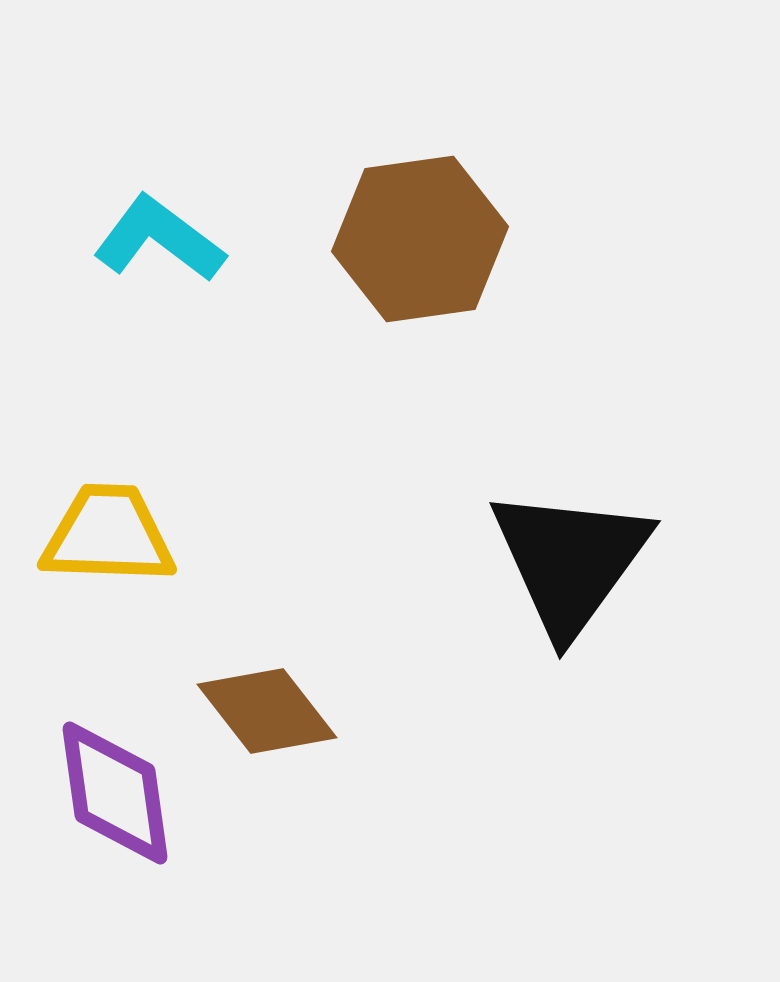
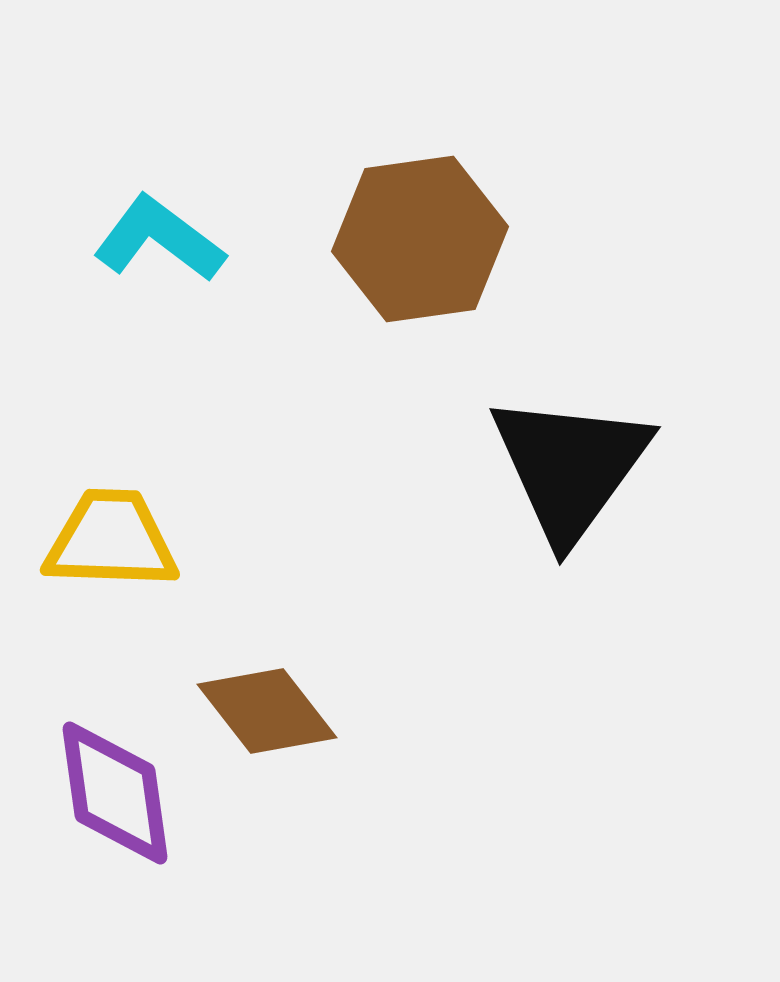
yellow trapezoid: moved 3 px right, 5 px down
black triangle: moved 94 px up
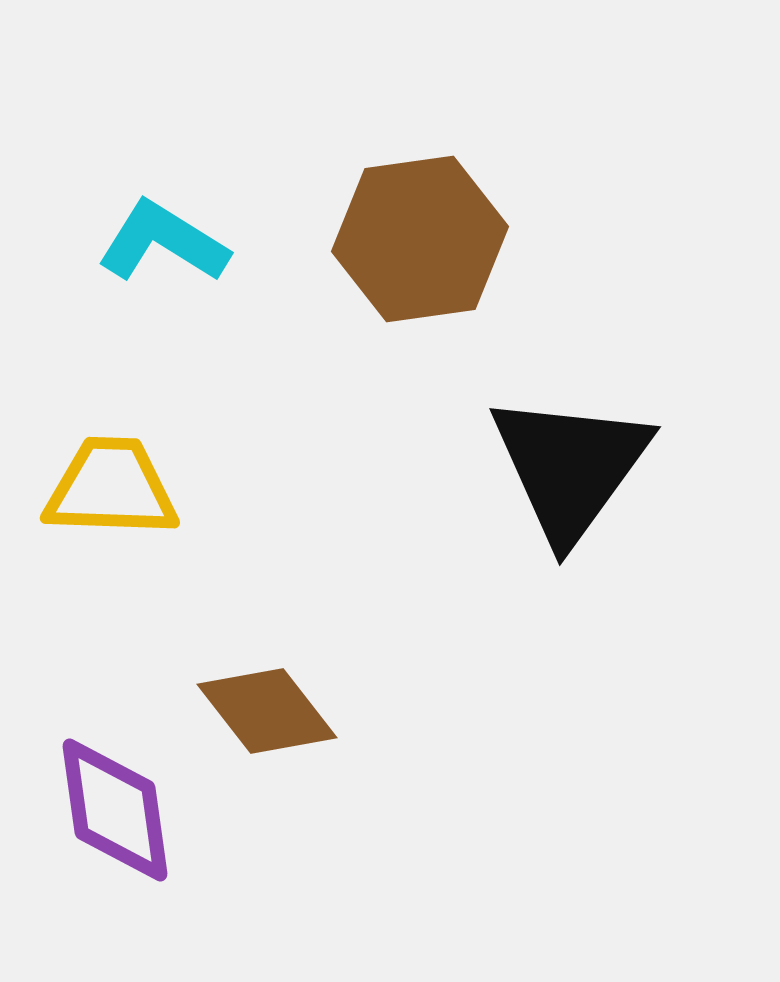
cyan L-shape: moved 4 px right, 3 px down; rotated 5 degrees counterclockwise
yellow trapezoid: moved 52 px up
purple diamond: moved 17 px down
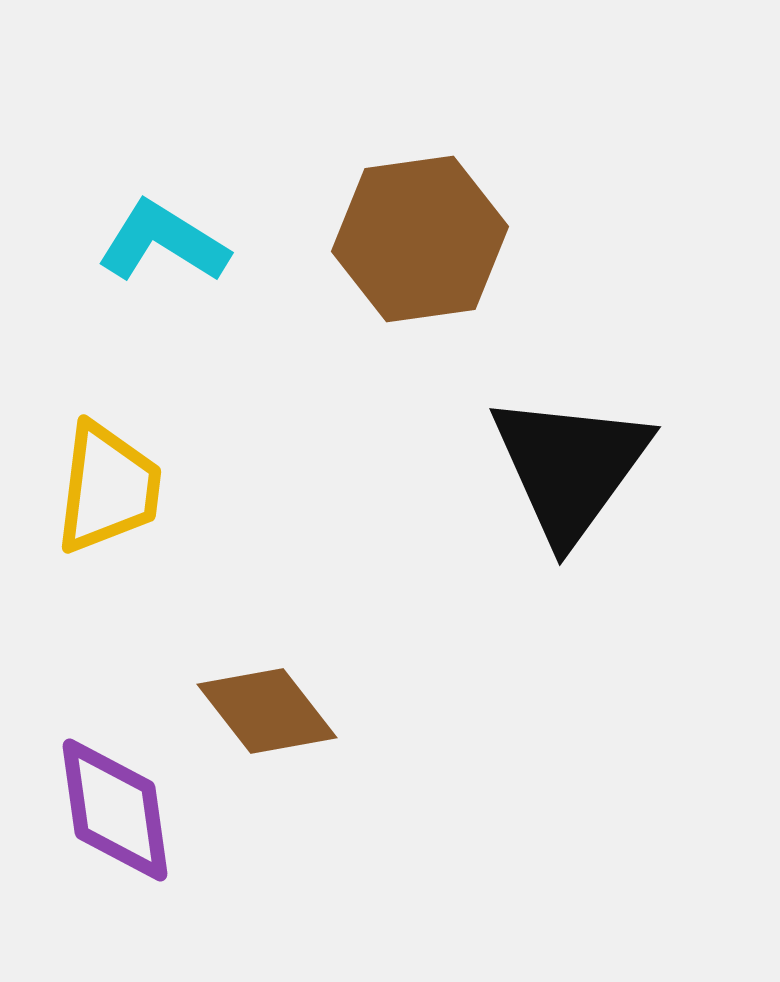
yellow trapezoid: moved 3 px left; rotated 95 degrees clockwise
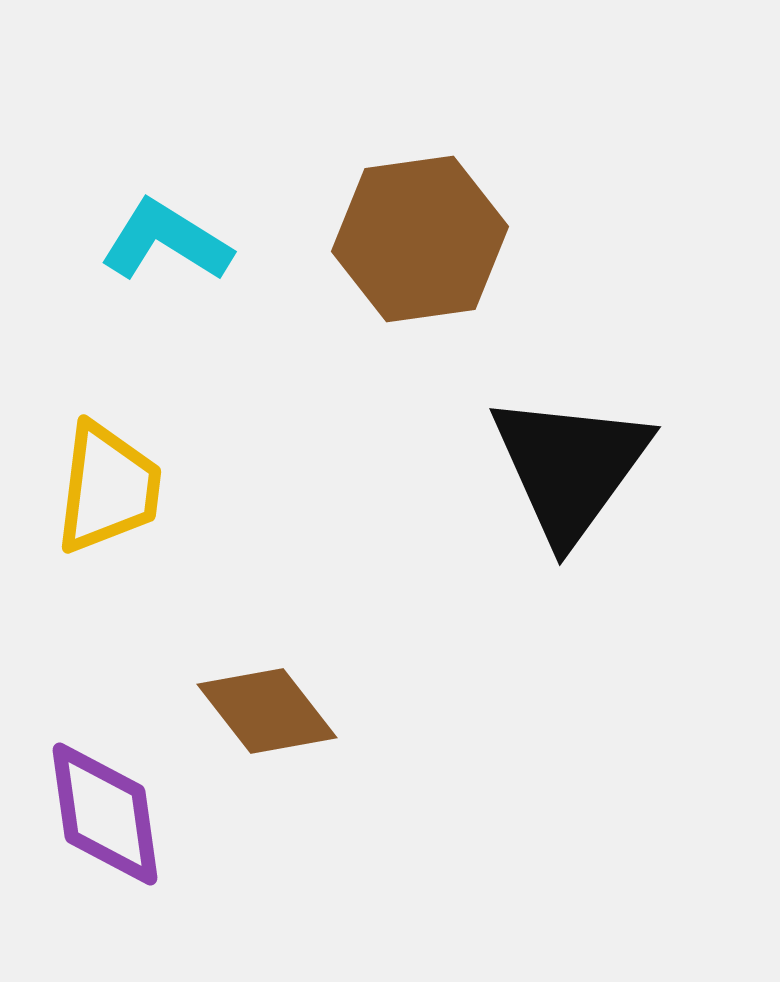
cyan L-shape: moved 3 px right, 1 px up
purple diamond: moved 10 px left, 4 px down
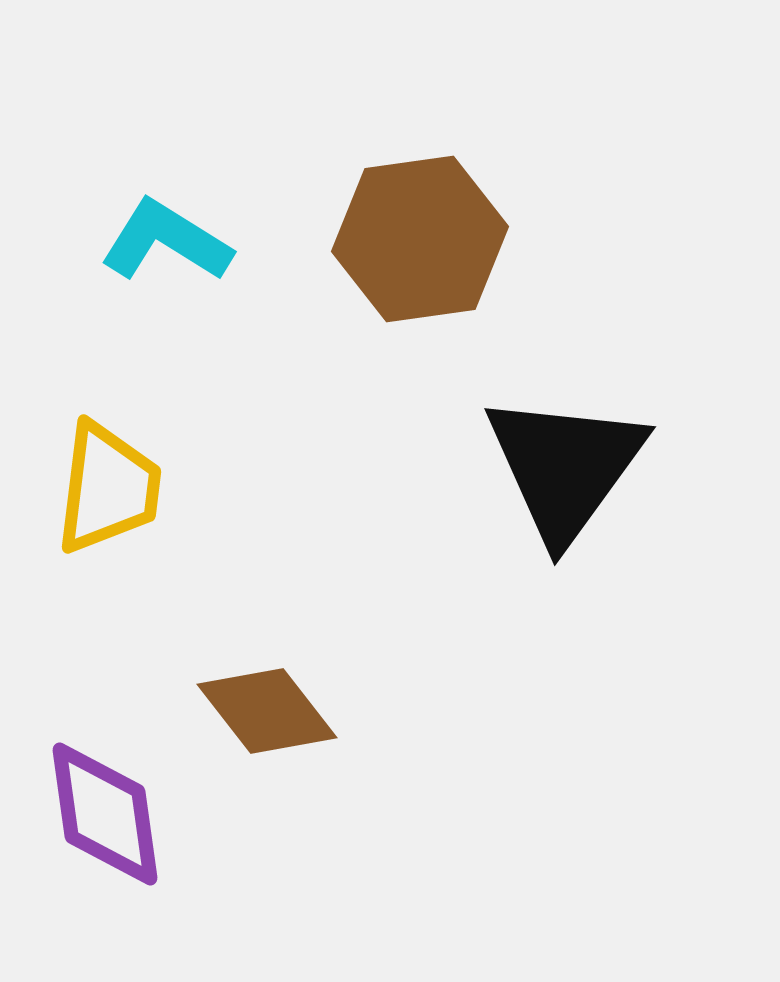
black triangle: moved 5 px left
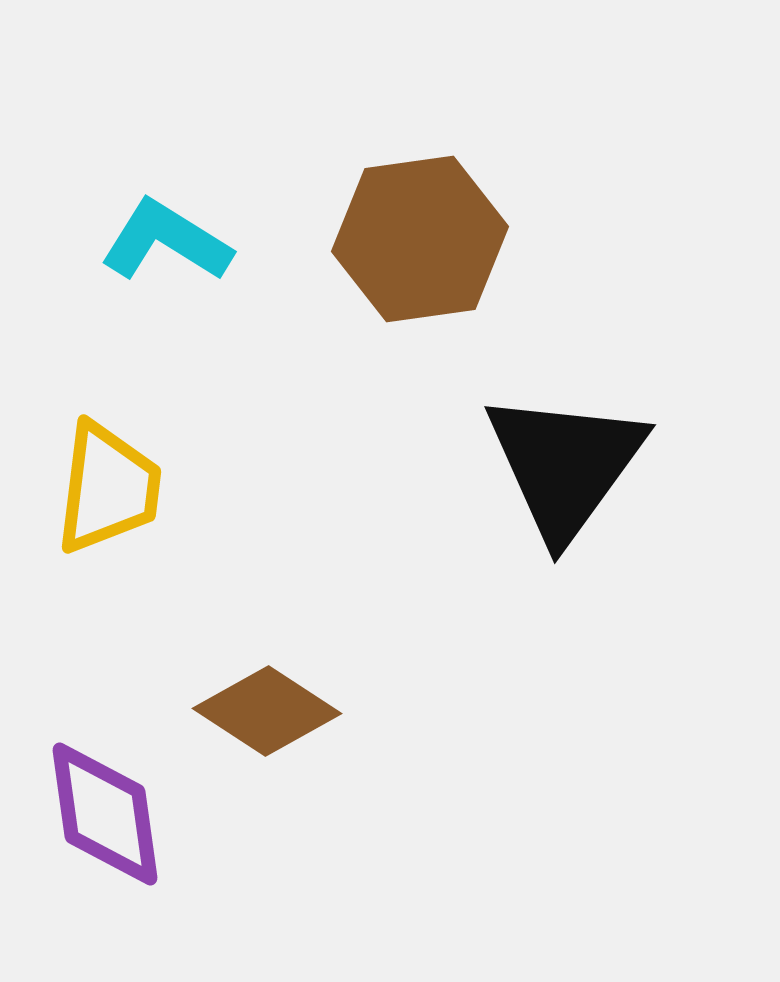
black triangle: moved 2 px up
brown diamond: rotated 19 degrees counterclockwise
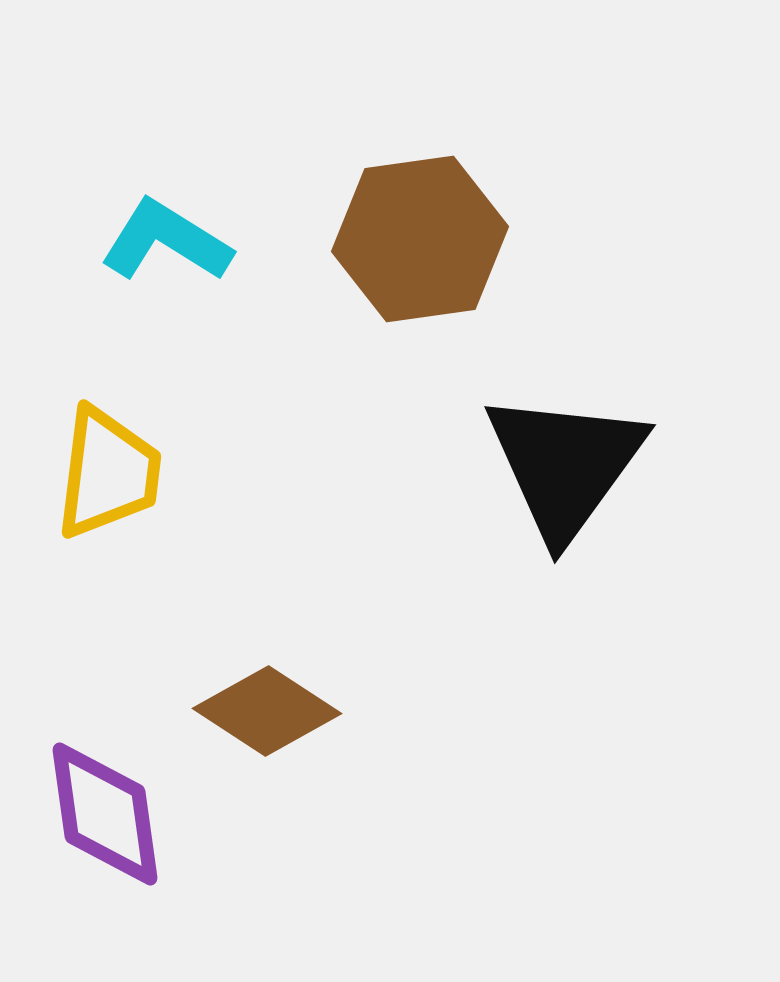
yellow trapezoid: moved 15 px up
